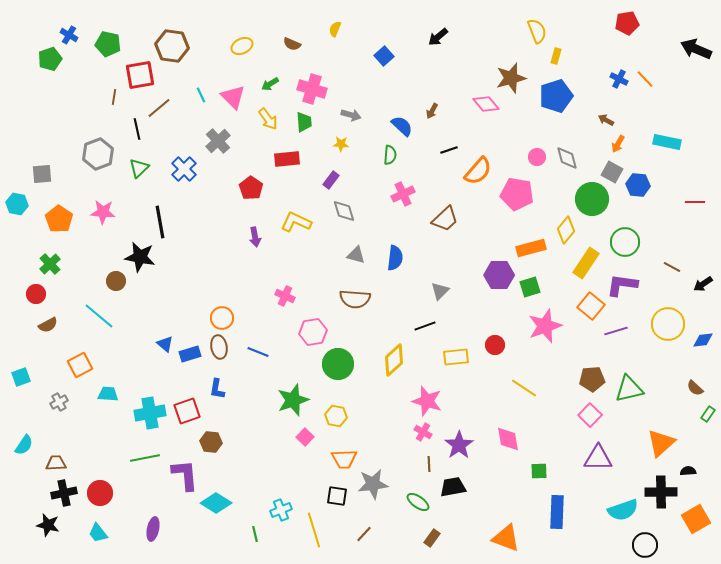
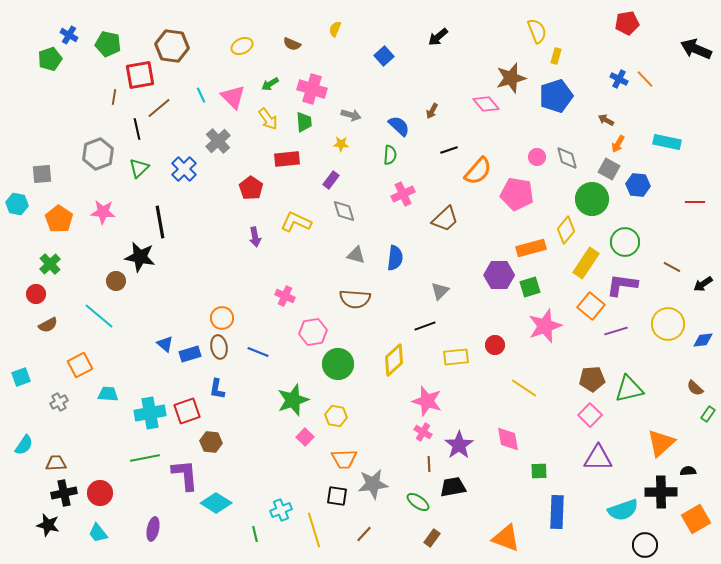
blue semicircle at (402, 126): moved 3 px left
gray square at (612, 172): moved 3 px left, 3 px up
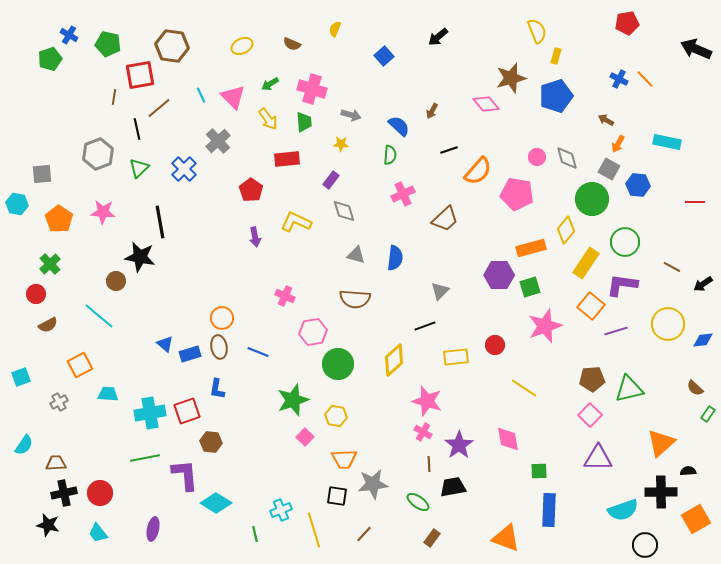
red pentagon at (251, 188): moved 2 px down
blue rectangle at (557, 512): moved 8 px left, 2 px up
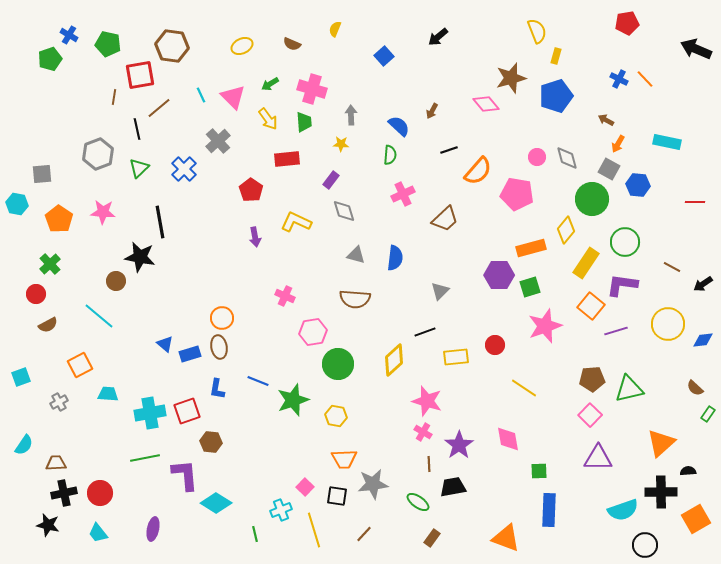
gray arrow at (351, 115): rotated 108 degrees counterclockwise
black line at (425, 326): moved 6 px down
blue line at (258, 352): moved 29 px down
pink square at (305, 437): moved 50 px down
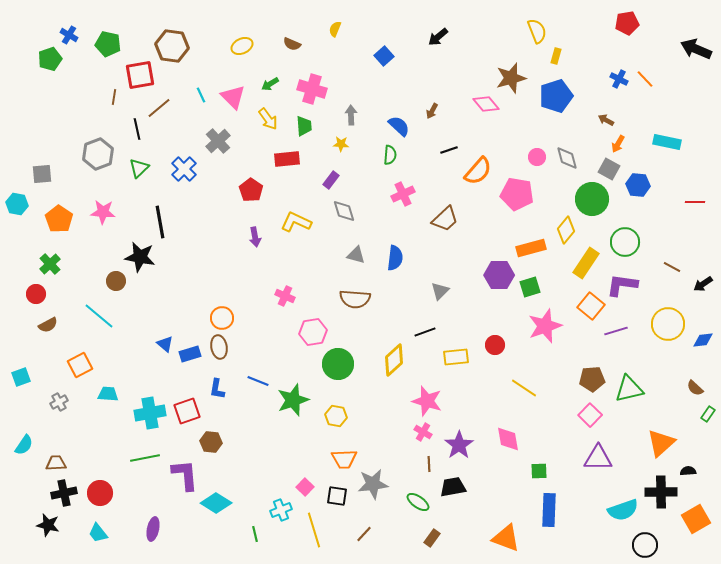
green trapezoid at (304, 122): moved 4 px down
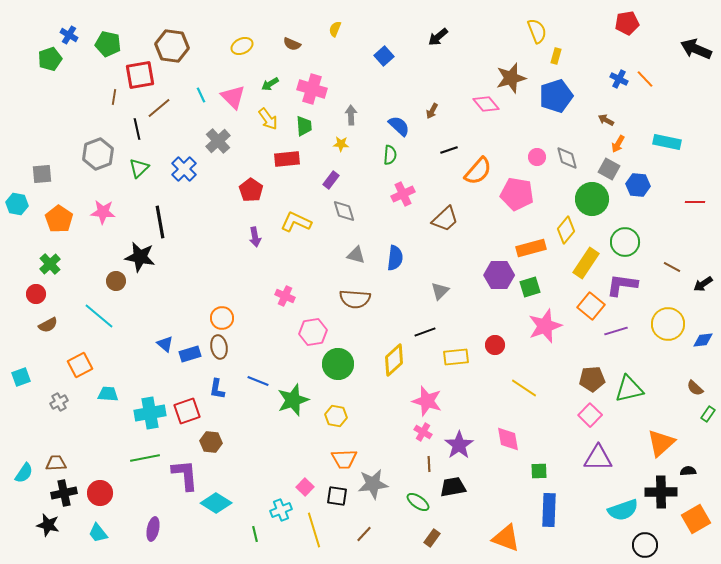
cyan semicircle at (24, 445): moved 28 px down
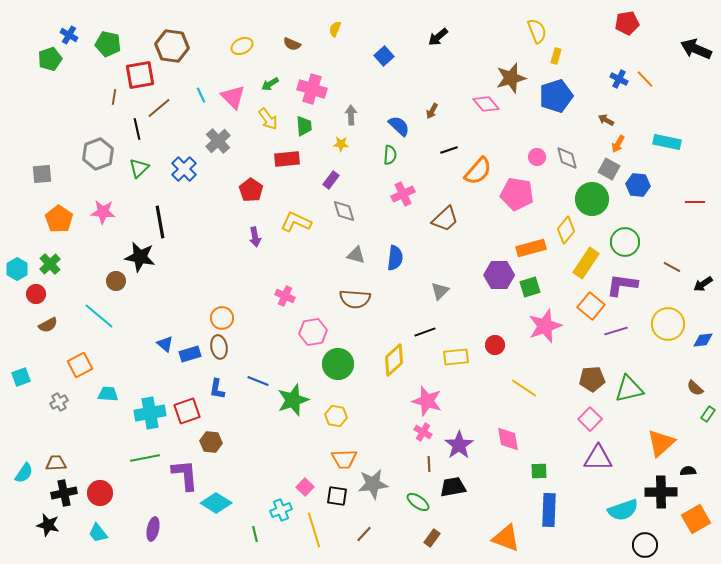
cyan hexagon at (17, 204): moved 65 px down; rotated 20 degrees clockwise
pink square at (590, 415): moved 4 px down
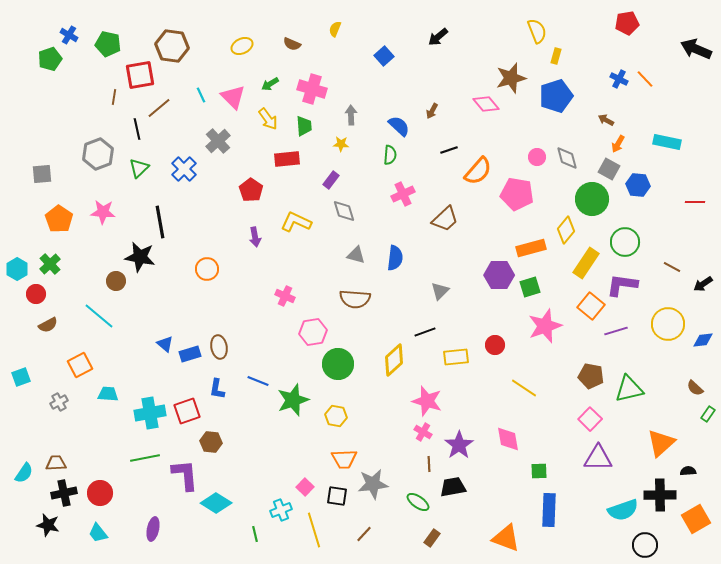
orange circle at (222, 318): moved 15 px left, 49 px up
brown pentagon at (592, 379): moved 1 px left, 3 px up; rotated 15 degrees clockwise
black cross at (661, 492): moved 1 px left, 3 px down
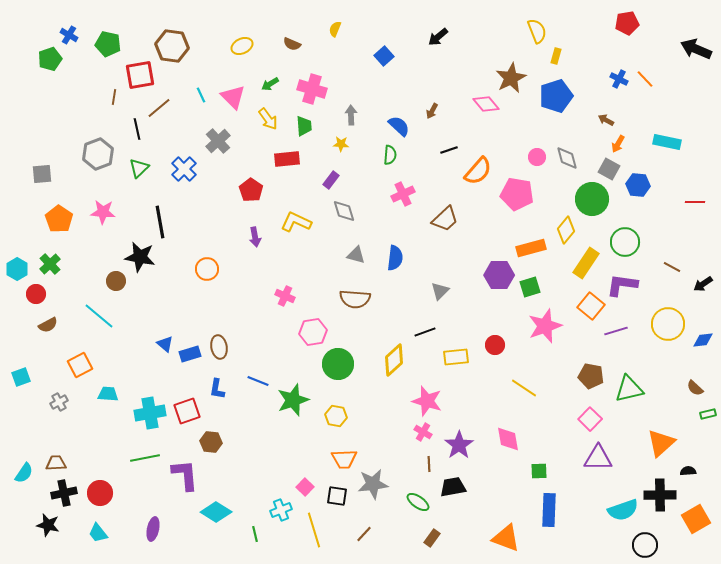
brown star at (511, 78): rotated 12 degrees counterclockwise
green rectangle at (708, 414): rotated 42 degrees clockwise
cyan diamond at (216, 503): moved 9 px down
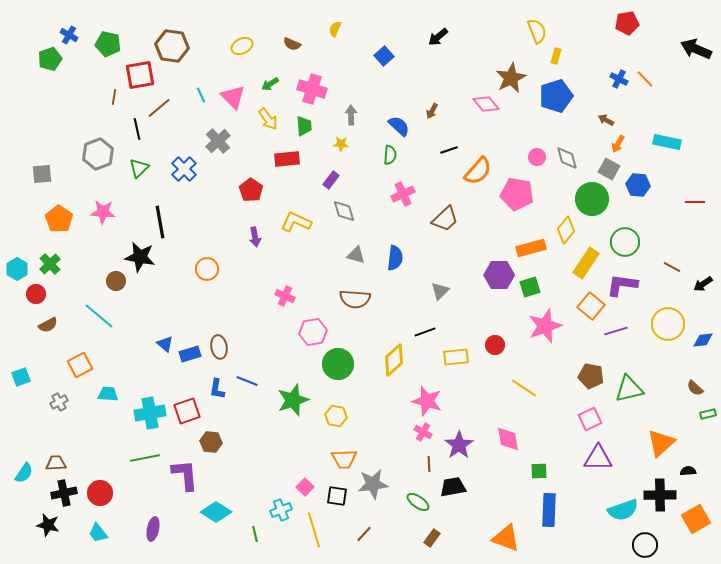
blue line at (258, 381): moved 11 px left
pink square at (590, 419): rotated 20 degrees clockwise
